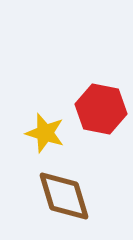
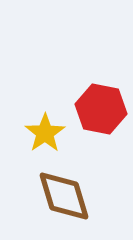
yellow star: rotated 21 degrees clockwise
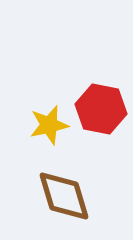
yellow star: moved 4 px right, 8 px up; rotated 21 degrees clockwise
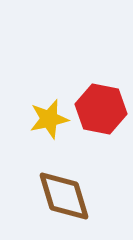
yellow star: moved 6 px up
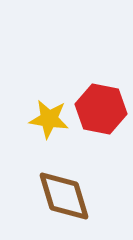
yellow star: rotated 21 degrees clockwise
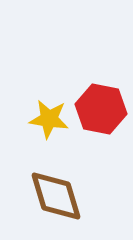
brown diamond: moved 8 px left
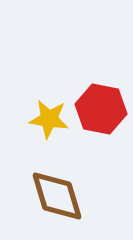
brown diamond: moved 1 px right
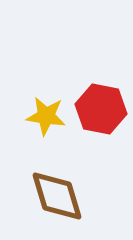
yellow star: moved 3 px left, 3 px up
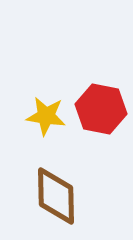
brown diamond: moved 1 px left; rotated 16 degrees clockwise
